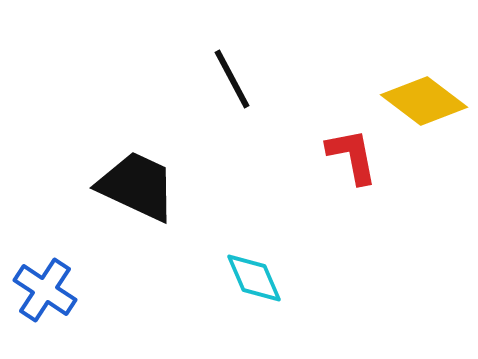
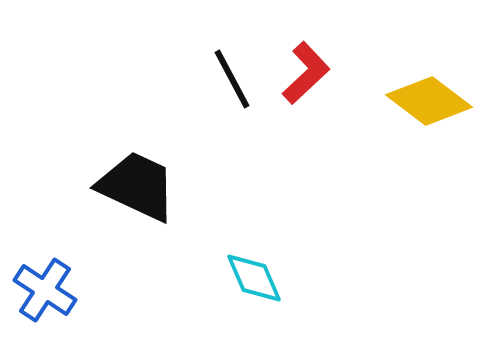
yellow diamond: moved 5 px right
red L-shape: moved 46 px left, 83 px up; rotated 58 degrees clockwise
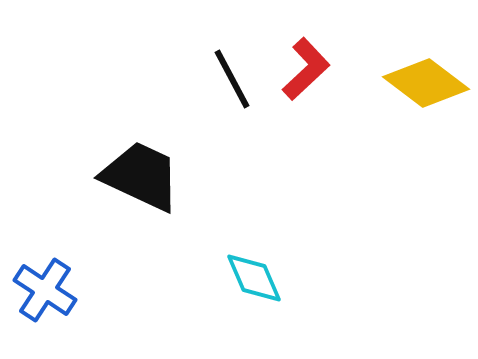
red L-shape: moved 4 px up
yellow diamond: moved 3 px left, 18 px up
black trapezoid: moved 4 px right, 10 px up
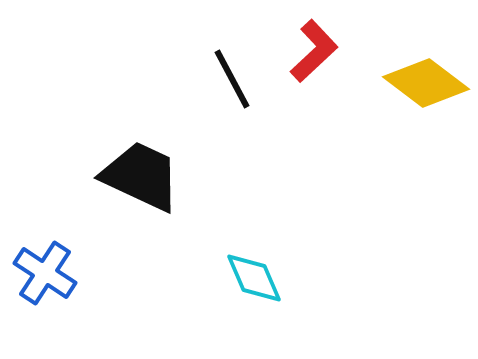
red L-shape: moved 8 px right, 18 px up
blue cross: moved 17 px up
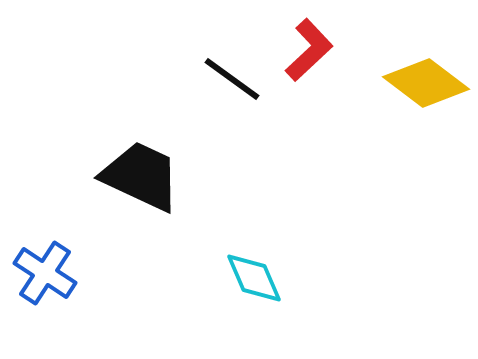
red L-shape: moved 5 px left, 1 px up
black line: rotated 26 degrees counterclockwise
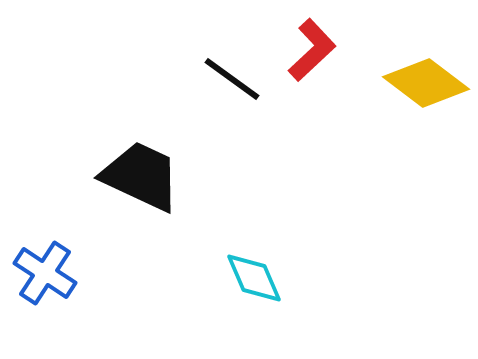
red L-shape: moved 3 px right
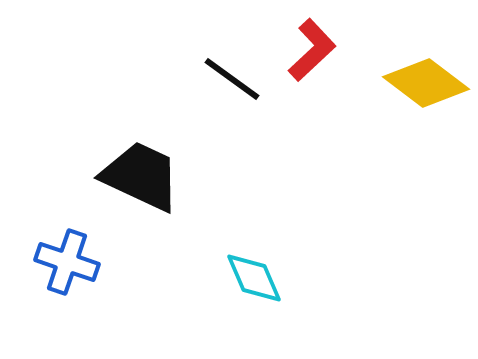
blue cross: moved 22 px right, 11 px up; rotated 14 degrees counterclockwise
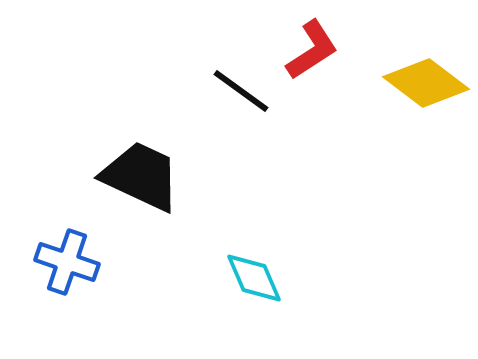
red L-shape: rotated 10 degrees clockwise
black line: moved 9 px right, 12 px down
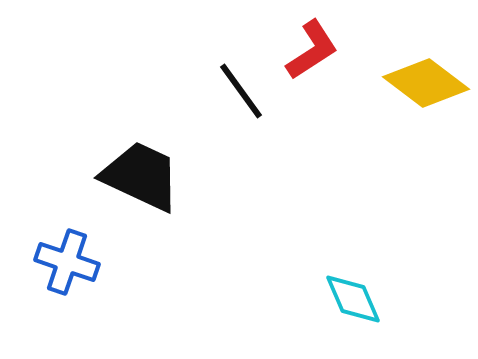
black line: rotated 18 degrees clockwise
cyan diamond: moved 99 px right, 21 px down
